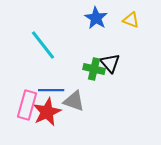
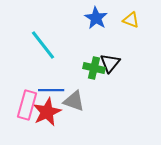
black triangle: rotated 20 degrees clockwise
green cross: moved 1 px up
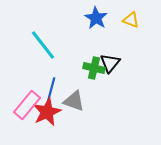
blue line: rotated 75 degrees counterclockwise
pink rectangle: rotated 24 degrees clockwise
